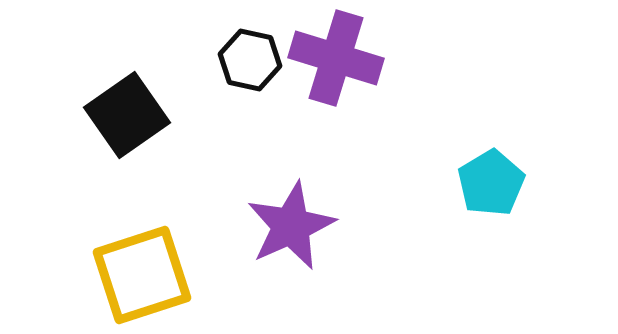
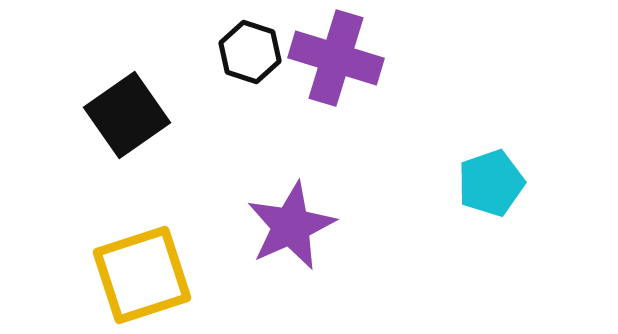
black hexagon: moved 8 px up; rotated 6 degrees clockwise
cyan pentagon: rotated 12 degrees clockwise
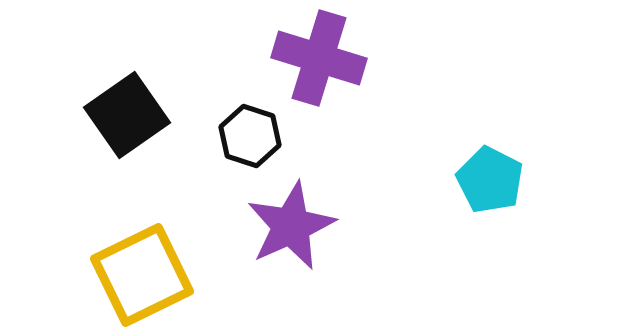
black hexagon: moved 84 px down
purple cross: moved 17 px left
cyan pentagon: moved 1 px left, 3 px up; rotated 26 degrees counterclockwise
yellow square: rotated 8 degrees counterclockwise
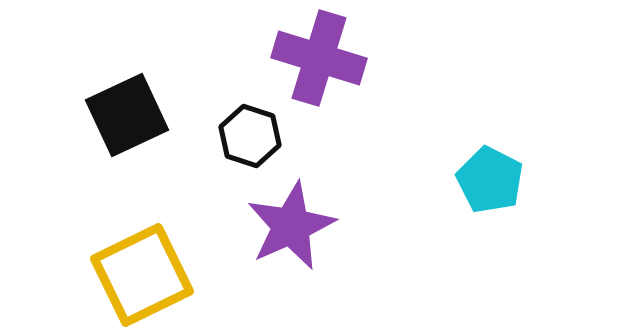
black square: rotated 10 degrees clockwise
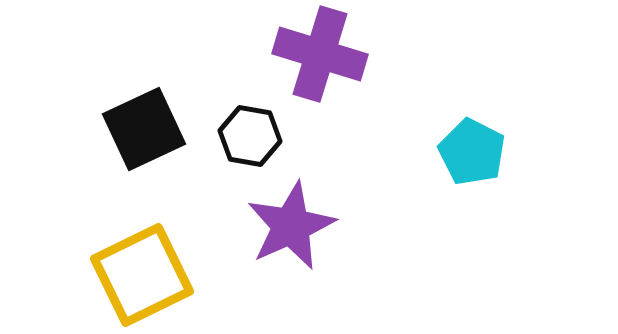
purple cross: moved 1 px right, 4 px up
black square: moved 17 px right, 14 px down
black hexagon: rotated 8 degrees counterclockwise
cyan pentagon: moved 18 px left, 28 px up
